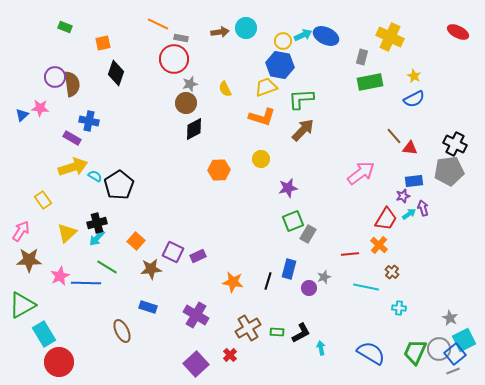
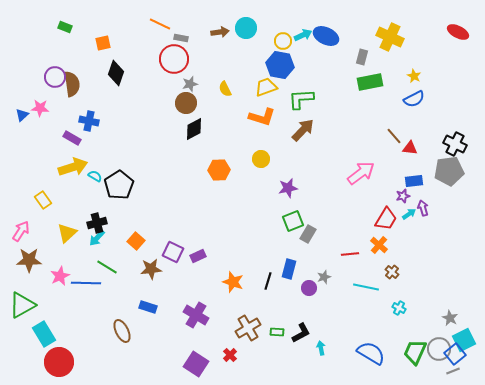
orange line at (158, 24): moved 2 px right
orange star at (233, 282): rotated 10 degrees clockwise
cyan cross at (399, 308): rotated 24 degrees clockwise
purple square at (196, 364): rotated 15 degrees counterclockwise
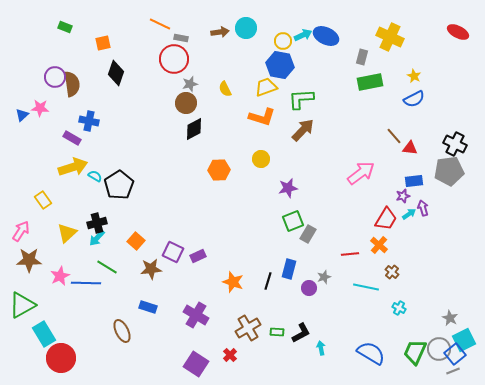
red circle at (59, 362): moved 2 px right, 4 px up
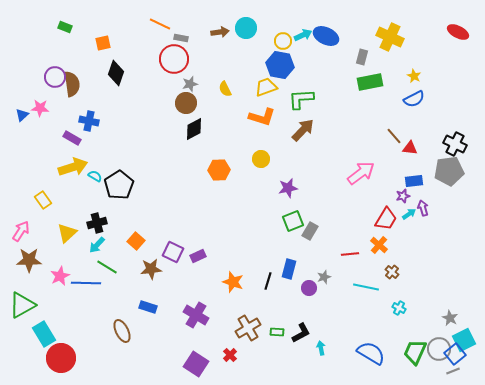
gray rectangle at (308, 234): moved 2 px right, 3 px up
cyan arrow at (97, 238): moved 7 px down
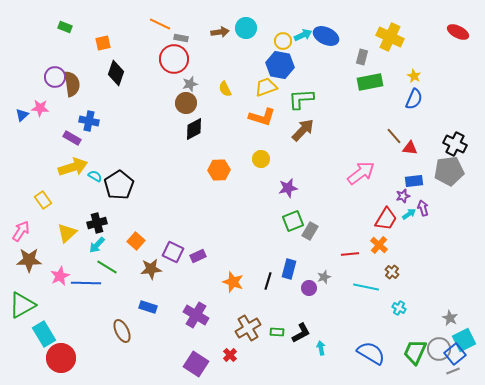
blue semicircle at (414, 99): rotated 40 degrees counterclockwise
